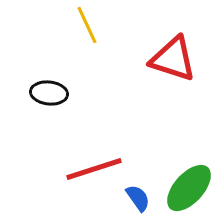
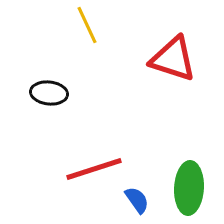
green ellipse: rotated 39 degrees counterclockwise
blue semicircle: moved 1 px left, 2 px down
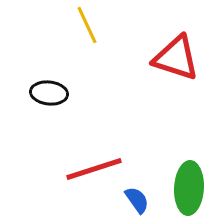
red triangle: moved 3 px right, 1 px up
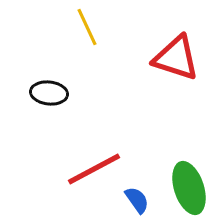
yellow line: moved 2 px down
red line: rotated 10 degrees counterclockwise
green ellipse: rotated 21 degrees counterclockwise
